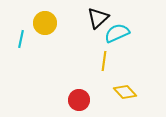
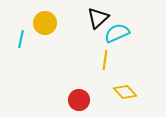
yellow line: moved 1 px right, 1 px up
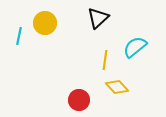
cyan semicircle: moved 18 px right, 14 px down; rotated 15 degrees counterclockwise
cyan line: moved 2 px left, 3 px up
yellow diamond: moved 8 px left, 5 px up
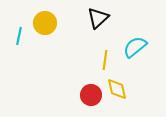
yellow diamond: moved 2 px down; rotated 30 degrees clockwise
red circle: moved 12 px right, 5 px up
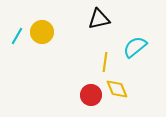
black triangle: moved 1 px right, 1 px down; rotated 30 degrees clockwise
yellow circle: moved 3 px left, 9 px down
cyan line: moved 2 px left; rotated 18 degrees clockwise
yellow line: moved 2 px down
yellow diamond: rotated 10 degrees counterclockwise
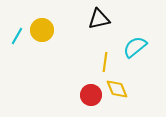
yellow circle: moved 2 px up
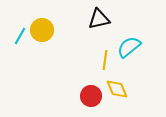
cyan line: moved 3 px right
cyan semicircle: moved 6 px left
yellow line: moved 2 px up
red circle: moved 1 px down
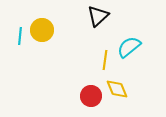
black triangle: moved 1 px left, 3 px up; rotated 30 degrees counterclockwise
cyan line: rotated 24 degrees counterclockwise
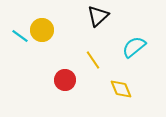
cyan line: rotated 60 degrees counterclockwise
cyan semicircle: moved 5 px right
yellow line: moved 12 px left; rotated 42 degrees counterclockwise
yellow diamond: moved 4 px right
red circle: moved 26 px left, 16 px up
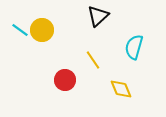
cyan line: moved 6 px up
cyan semicircle: rotated 35 degrees counterclockwise
